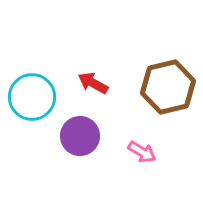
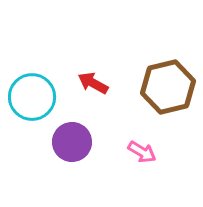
purple circle: moved 8 px left, 6 px down
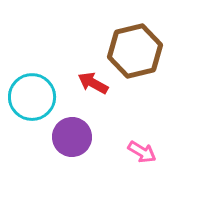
brown hexagon: moved 33 px left, 36 px up
purple circle: moved 5 px up
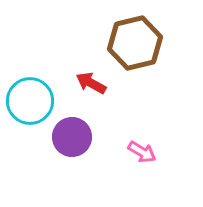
brown hexagon: moved 8 px up
red arrow: moved 2 px left
cyan circle: moved 2 px left, 4 px down
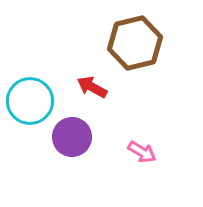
red arrow: moved 1 px right, 4 px down
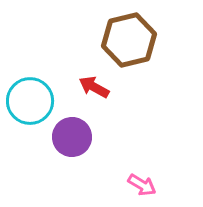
brown hexagon: moved 6 px left, 3 px up
red arrow: moved 2 px right
pink arrow: moved 33 px down
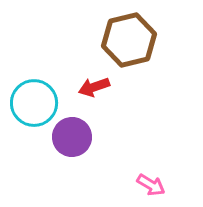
red arrow: rotated 48 degrees counterclockwise
cyan circle: moved 4 px right, 2 px down
pink arrow: moved 9 px right
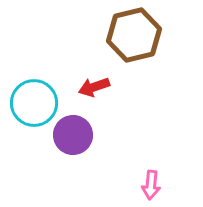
brown hexagon: moved 5 px right, 5 px up
purple circle: moved 1 px right, 2 px up
pink arrow: rotated 64 degrees clockwise
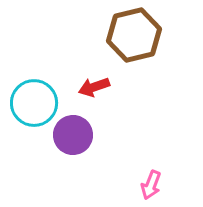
pink arrow: rotated 16 degrees clockwise
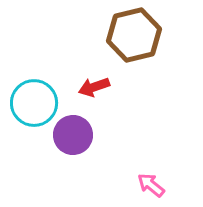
pink arrow: rotated 108 degrees clockwise
